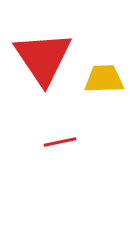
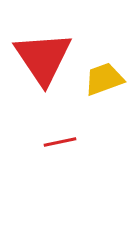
yellow trapezoid: rotated 18 degrees counterclockwise
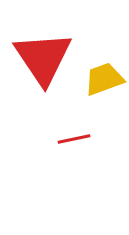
red line: moved 14 px right, 3 px up
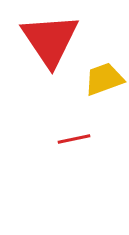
red triangle: moved 7 px right, 18 px up
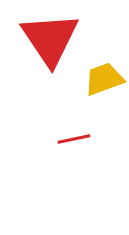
red triangle: moved 1 px up
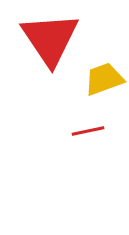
red line: moved 14 px right, 8 px up
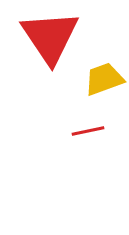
red triangle: moved 2 px up
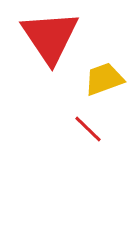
red line: moved 2 px up; rotated 56 degrees clockwise
